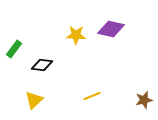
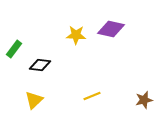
black diamond: moved 2 px left
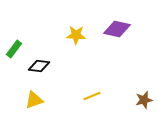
purple diamond: moved 6 px right
black diamond: moved 1 px left, 1 px down
yellow triangle: rotated 24 degrees clockwise
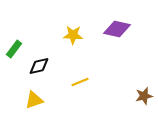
yellow star: moved 3 px left
black diamond: rotated 20 degrees counterclockwise
yellow line: moved 12 px left, 14 px up
brown star: moved 4 px up
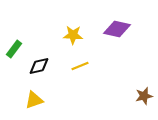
yellow line: moved 16 px up
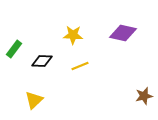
purple diamond: moved 6 px right, 4 px down
black diamond: moved 3 px right, 5 px up; rotated 15 degrees clockwise
yellow triangle: rotated 24 degrees counterclockwise
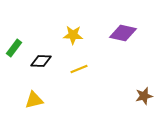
green rectangle: moved 1 px up
black diamond: moved 1 px left
yellow line: moved 1 px left, 3 px down
yellow triangle: rotated 30 degrees clockwise
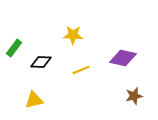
purple diamond: moved 25 px down
black diamond: moved 1 px down
yellow line: moved 2 px right, 1 px down
brown star: moved 10 px left
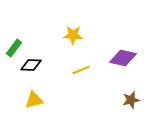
black diamond: moved 10 px left, 3 px down
brown star: moved 3 px left, 4 px down
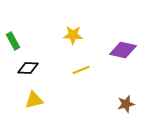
green rectangle: moved 1 px left, 7 px up; rotated 66 degrees counterclockwise
purple diamond: moved 8 px up
black diamond: moved 3 px left, 3 px down
brown star: moved 5 px left, 4 px down
